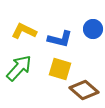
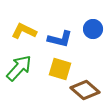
brown diamond: moved 1 px right
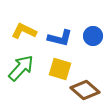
blue circle: moved 7 px down
blue L-shape: moved 1 px up
green arrow: moved 2 px right
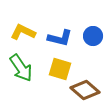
yellow L-shape: moved 1 px left, 1 px down
green arrow: rotated 104 degrees clockwise
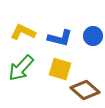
green arrow: rotated 76 degrees clockwise
